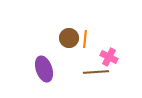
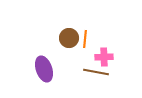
pink cross: moved 5 px left; rotated 30 degrees counterclockwise
brown line: rotated 15 degrees clockwise
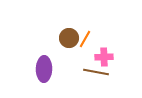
orange line: rotated 24 degrees clockwise
purple ellipse: rotated 20 degrees clockwise
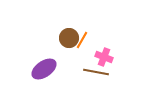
orange line: moved 3 px left, 1 px down
pink cross: rotated 24 degrees clockwise
purple ellipse: rotated 55 degrees clockwise
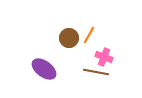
orange line: moved 7 px right, 5 px up
purple ellipse: rotated 70 degrees clockwise
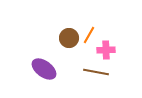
pink cross: moved 2 px right, 7 px up; rotated 24 degrees counterclockwise
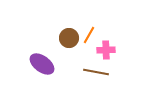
purple ellipse: moved 2 px left, 5 px up
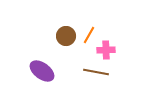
brown circle: moved 3 px left, 2 px up
purple ellipse: moved 7 px down
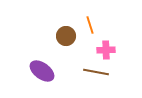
orange line: moved 1 px right, 10 px up; rotated 48 degrees counterclockwise
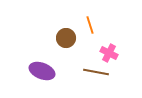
brown circle: moved 2 px down
pink cross: moved 3 px right, 3 px down; rotated 30 degrees clockwise
purple ellipse: rotated 15 degrees counterclockwise
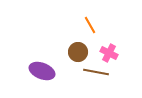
orange line: rotated 12 degrees counterclockwise
brown circle: moved 12 px right, 14 px down
